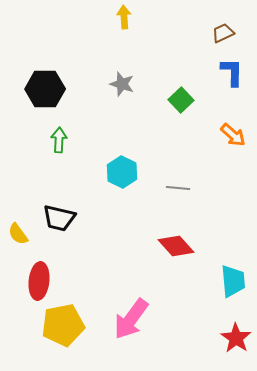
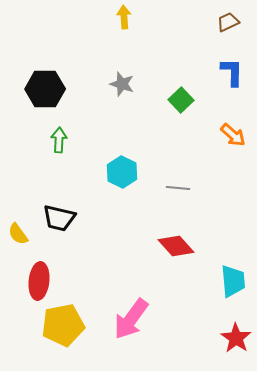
brown trapezoid: moved 5 px right, 11 px up
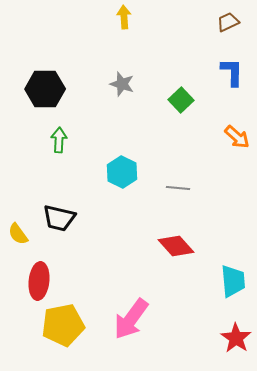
orange arrow: moved 4 px right, 2 px down
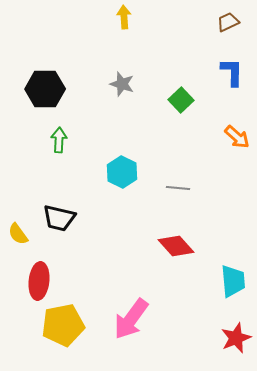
red star: rotated 16 degrees clockwise
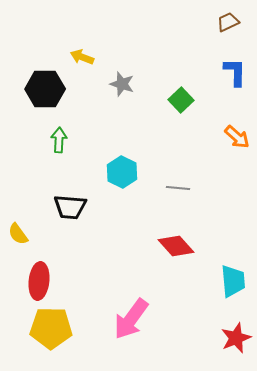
yellow arrow: moved 42 px left, 40 px down; rotated 65 degrees counterclockwise
blue L-shape: moved 3 px right
black trapezoid: moved 11 px right, 11 px up; rotated 8 degrees counterclockwise
yellow pentagon: moved 12 px left, 3 px down; rotated 12 degrees clockwise
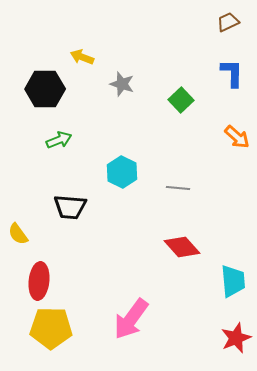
blue L-shape: moved 3 px left, 1 px down
green arrow: rotated 65 degrees clockwise
red diamond: moved 6 px right, 1 px down
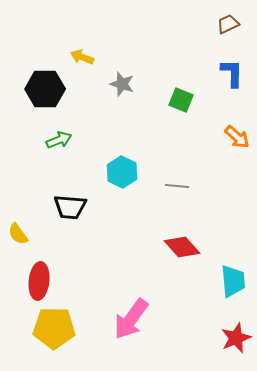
brown trapezoid: moved 2 px down
green square: rotated 25 degrees counterclockwise
gray line: moved 1 px left, 2 px up
yellow pentagon: moved 3 px right
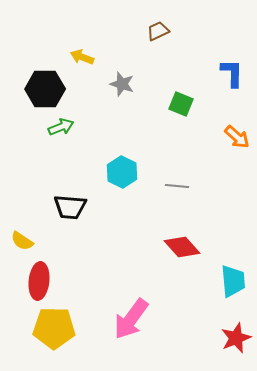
brown trapezoid: moved 70 px left, 7 px down
green square: moved 4 px down
green arrow: moved 2 px right, 13 px up
yellow semicircle: moved 4 px right, 7 px down; rotated 20 degrees counterclockwise
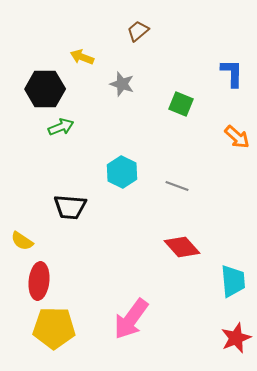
brown trapezoid: moved 20 px left; rotated 15 degrees counterclockwise
gray line: rotated 15 degrees clockwise
